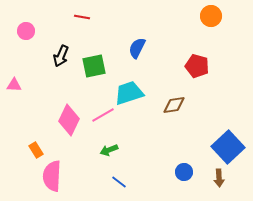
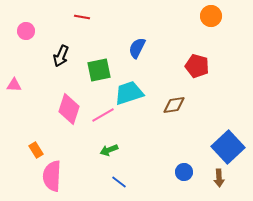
green square: moved 5 px right, 4 px down
pink diamond: moved 11 px up; rotated 8 degrees counterclockwise
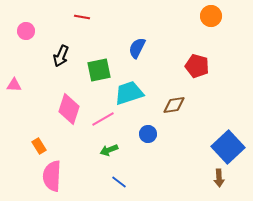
pink line: moved 4 px down
orange rectangle: moved 3 px right, 4 px up
blue circle: moved 36 px left, 38 px up
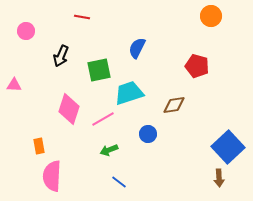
orange rectangle: rotated 21 degrees clockwise
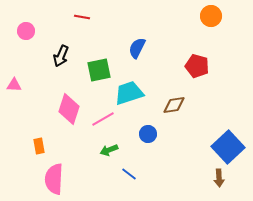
pink semicircle: moved 2 px right, 3 px down
blue line: moved 10 px right, 8 px up
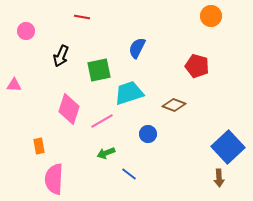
brown diamond: rotated 30 degrees clockwise
pink line: moved 1 px left, 2 px down
green arrow: moved 3 px left, 3 px down
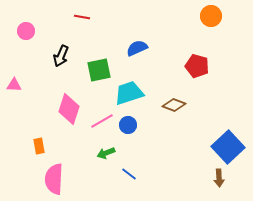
blue semicircle: rotated 40 degrees clockwise
blue circle: moved 20 px left, 9 px up
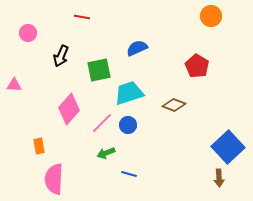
pink circle: moved 2 px right, 2 px down
red pentagon: rotated 15 degrees clockwise
pink diamond: rotated 24 degrees clockwise
pink line: moved 2 px down; rotated 15 degrees counterclockwise
blue line: rotated 21 degrees counterclockwise
